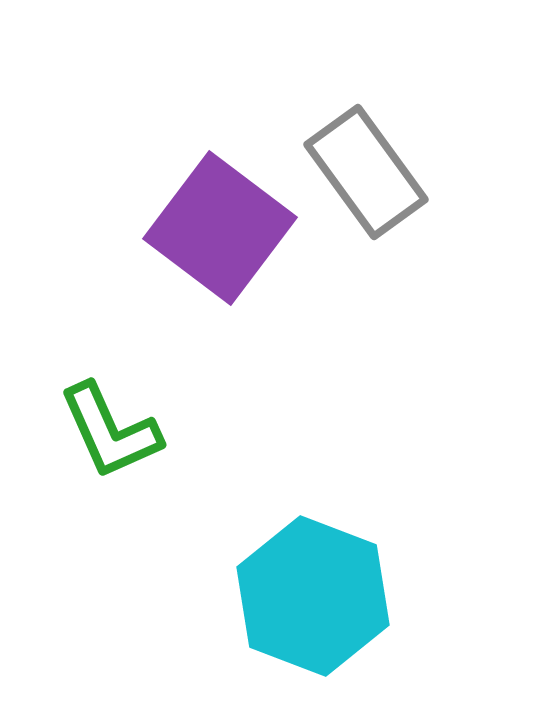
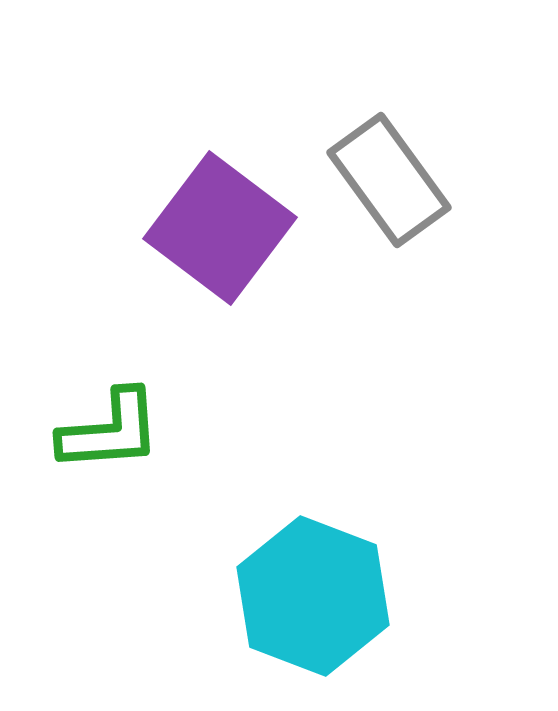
gray rectangle: moved 23 px right, 8 px down
green L-shape: rotated 70 degrees counterclockwise
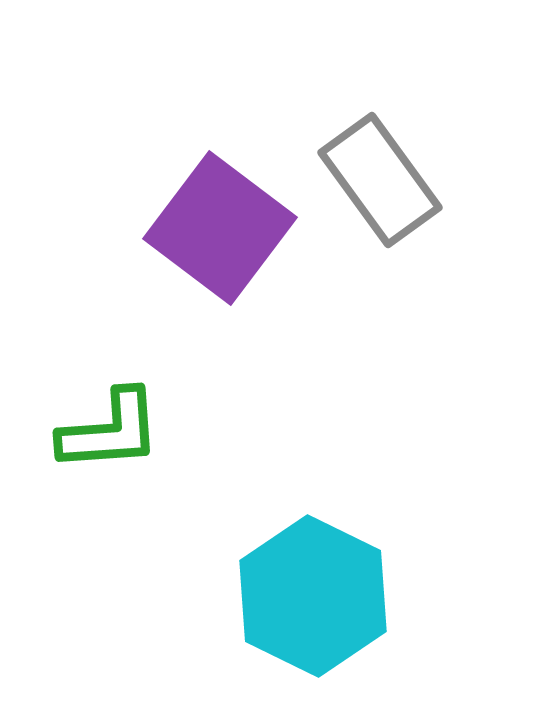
gray rectangle: moved 9 px left
cyan hexagon: rotated 5 degrees clockwise
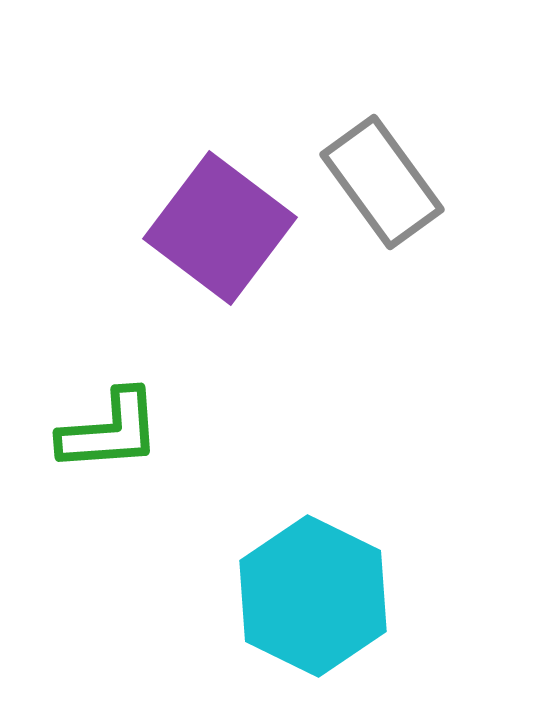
gray rectangle: moved 2 px right, 2 px down
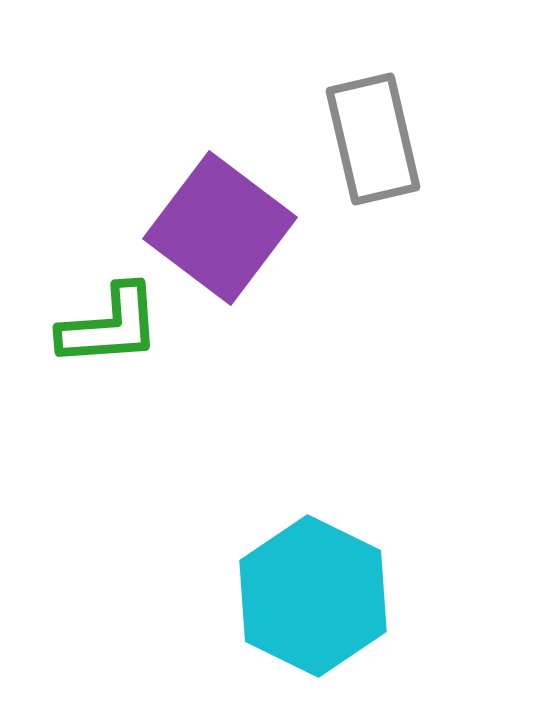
gray rectangle: moved 9 px left, 43 px up; rotated 23 degrees clockwise
green L-shape: moved 105 px up
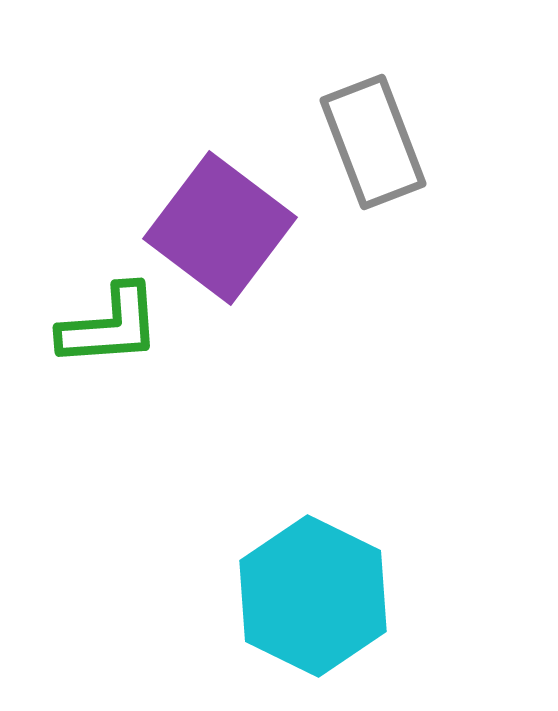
gray rectangle: moved 3 px down; rotated 8 degrees counterclockwise
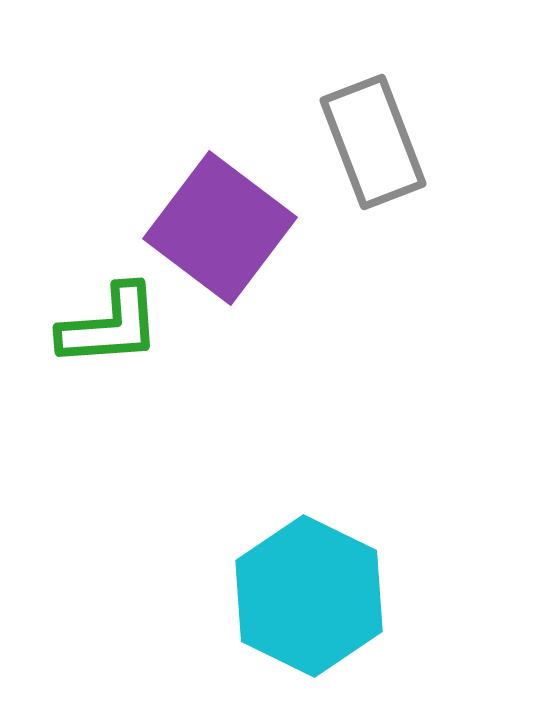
cyan hexagon: moved 4 px left
